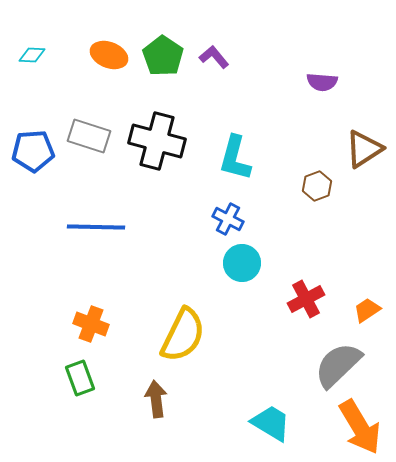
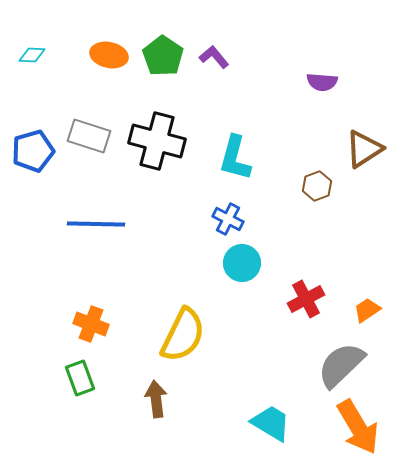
orange ellipse: rotated 9 degrees counterclockwise
blue pentagon: rotated 12 degrees counterclockwise
blue line: moved 3 px up
gray semicircle: moved 3 px right
orange arrow: moved 2 px left
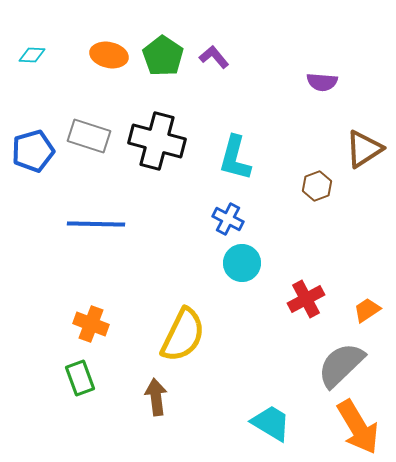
brown arrow: moved 2 px up
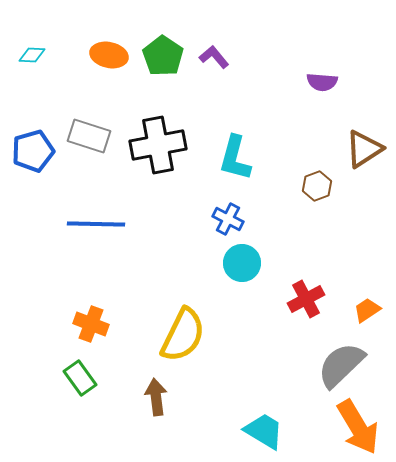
black cross: moved 1 px right, 4 px down; rotated 26 degrees counterclockwise
green rectangle: rotated 16 degrees counterclockwise
cyan trapezoid: moved 7 px left, 8 px down
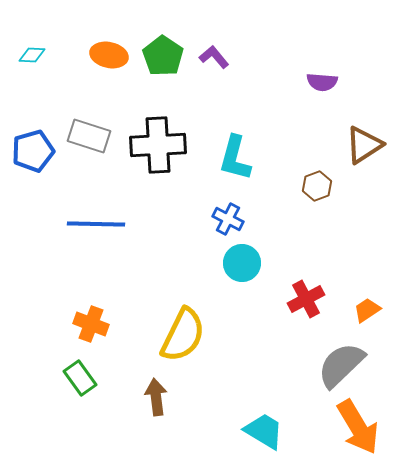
black cross: rotated 8 degrees clockwise
brown triangle: moved 4 px up
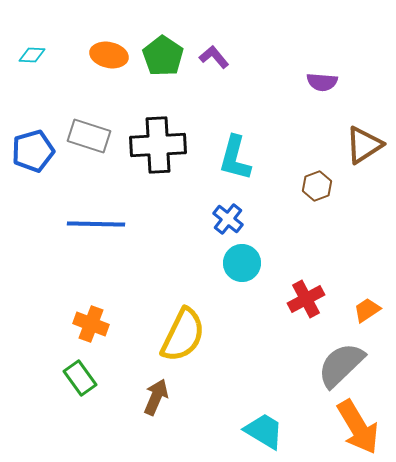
blue cross: rotated 12 degrees clockwise
brown arrow: rotated 30 degrees clockwise
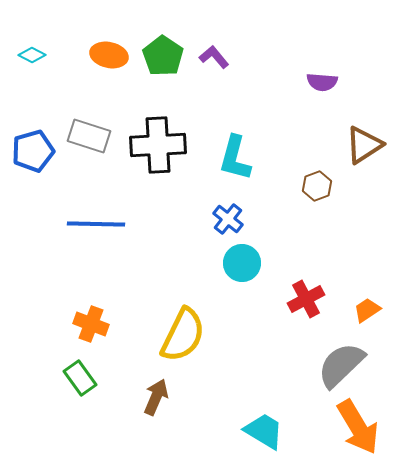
cyan diamond: rotated 24 degrees clockwise
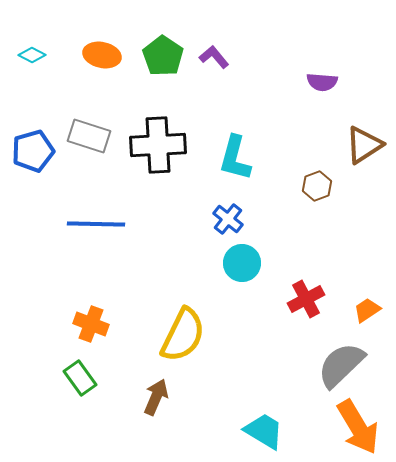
orange ellipse: moved 7 px left
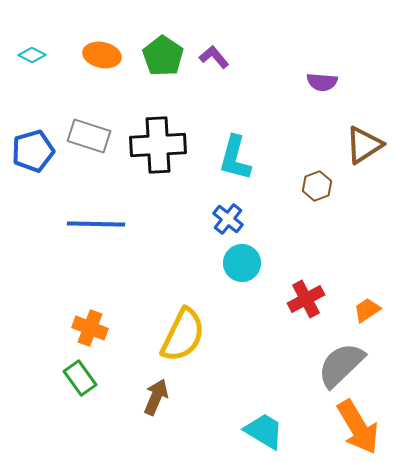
orange cross: moved 1 px left, 4 px down
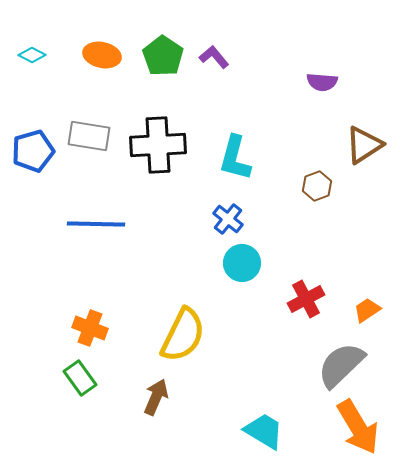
gray rectangle: rotated 9 degrees counterclockwise
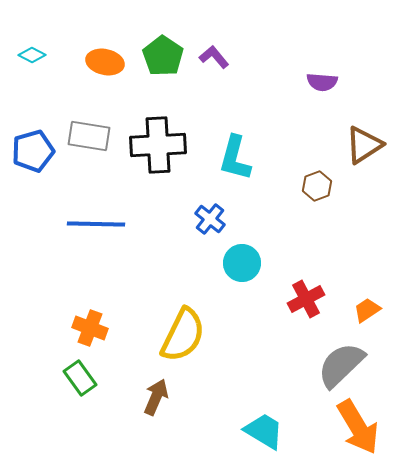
orange ellipse: moved 3 px right, 7 px down
blue cross: moved 18 px left
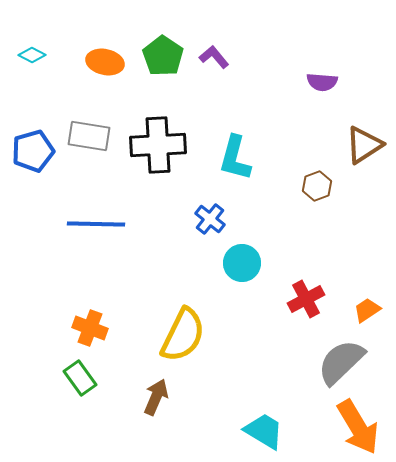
gray semicircle: moved 3 px up
